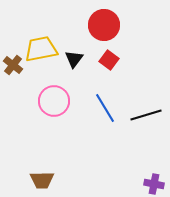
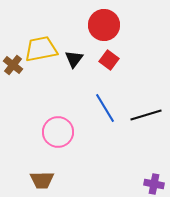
pink circle: moved 4 px right, 31 px down
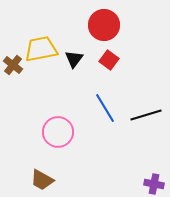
brown trapezoid: rotated 30 degrees clockwise
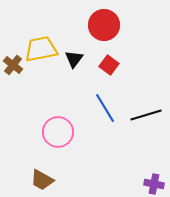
red square: moved 5 px down
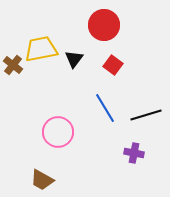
red square: moved 4 px right
purple cross: moved 20 px left, 31 px up
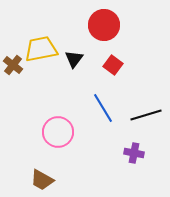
blue line: moved 2 px left
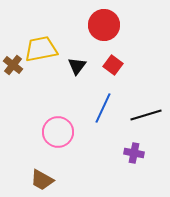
black triangle: moved 3 px right, 7 px down
blue line: rotated 56 degrees clockwise
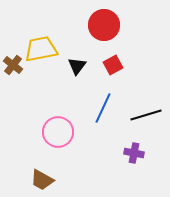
red square: rotated 24 degrees clockwise
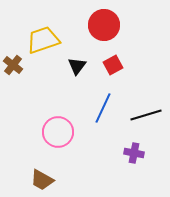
yellow trapezoid: moved 2 px right, 9 px up; rotated 8 degrees counterclockwise
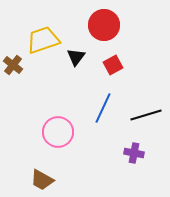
black triangle: moved 1 px left, 9 px up
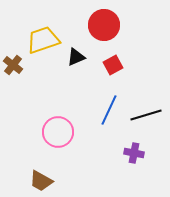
black triangle: rotated 30 degrees clockwise
blue line: moved 6 px right, 2 px down
brown trapezoid: moved 1 px left, 1 px down
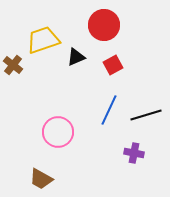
brown trapezoid: moved 2 px up
